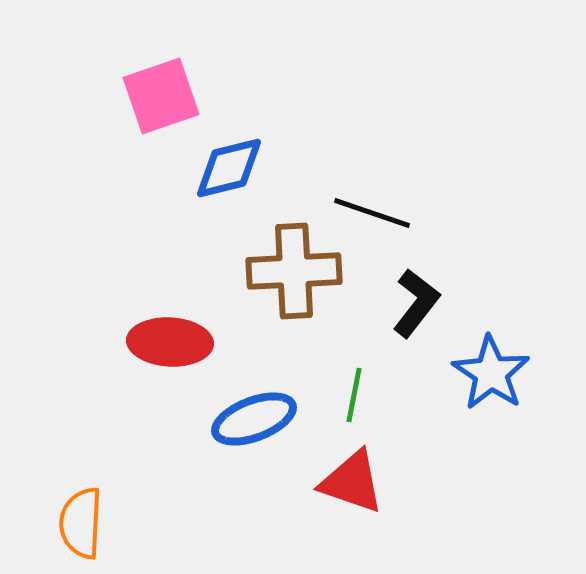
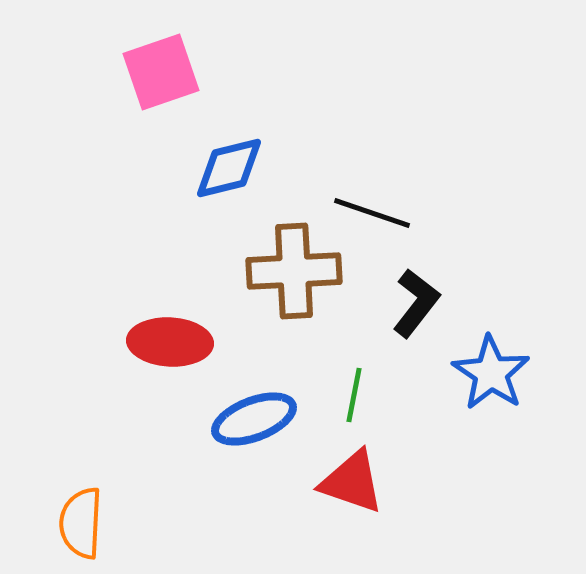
pink square: moved 24 px up
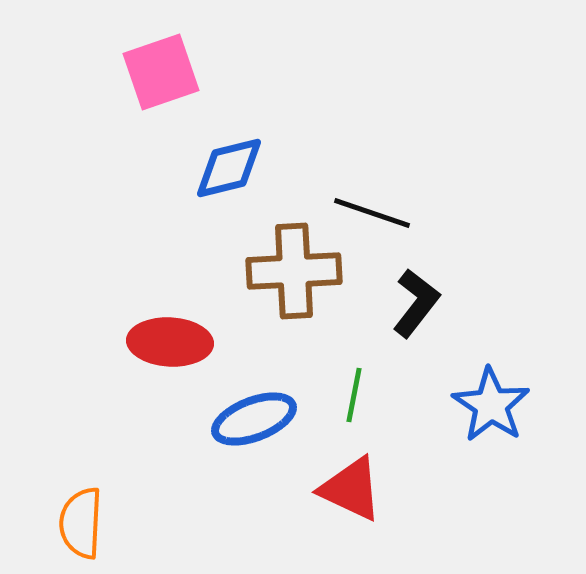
blue star: moved 32 px down
red triangle: moved 1 px left, 7 px down; rotated 6 degrees clockwise
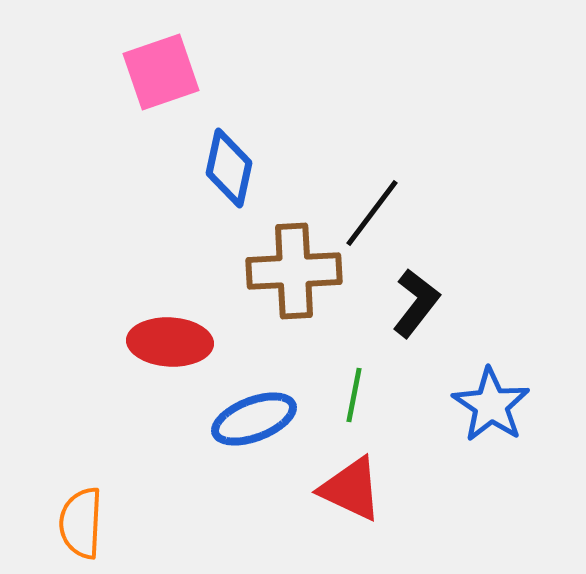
blue diamond: rotated 64 degrees counterclockwise
black line: rotated 72 degrees counterclockwise
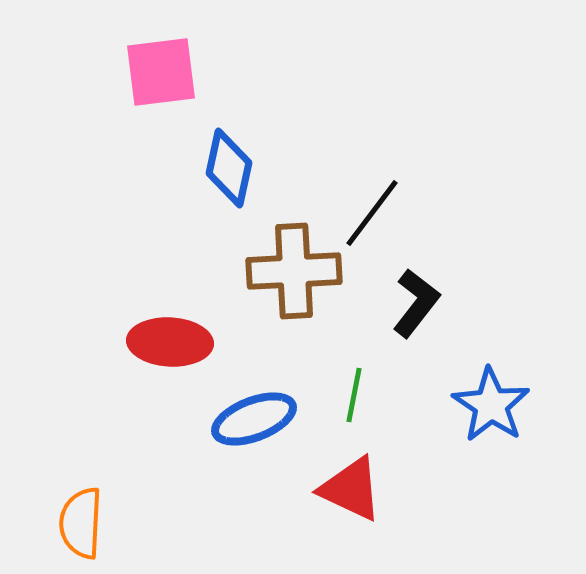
pink square: rotated 12 degrees clockwise
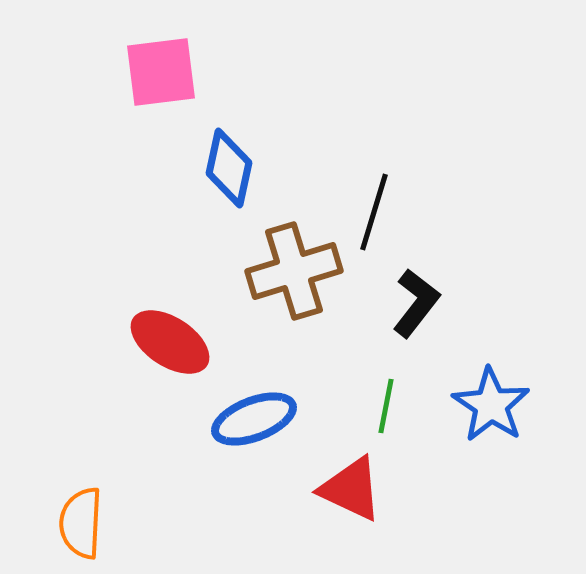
black line: moved 2 px right, 1 px up; rotated 20 degrees counterclockwise
brown cross: rotated 14 degrees counterclockwise
red ellipse: rotated 30 degrees clockwise
green line: moved 32 px right, 11 px down
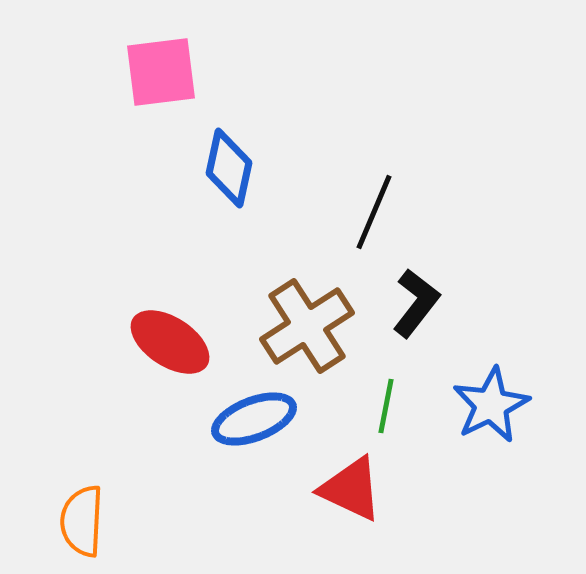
black line: rotated 6 degrees clockwise
brown cross: moved 13 px right, 55 px down; rotated 16 degrees counterclockwise
blue star: rotated 12 degrees clockwise
orange semicircle: moved 1 px right, 2 px up
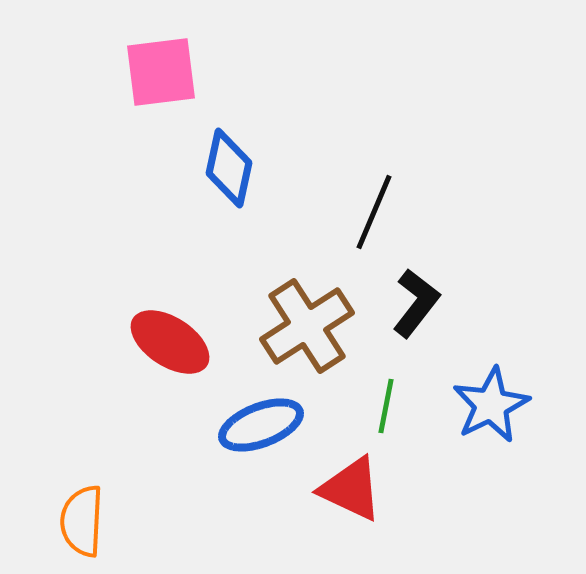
blue ellipse: moved 7 px right, 6 px down
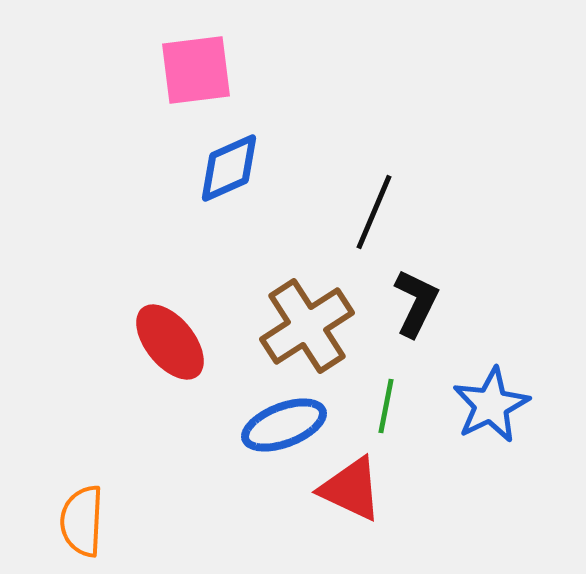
pink square: moved 35 px right, 2 px up
blue diamond: rotated 54 degrees clockwise
black L-shape: rotated 12 degrees counterclockwise
red ellipse: rotated 18 degrees clockwise
blue ellipse: moved 23 px right
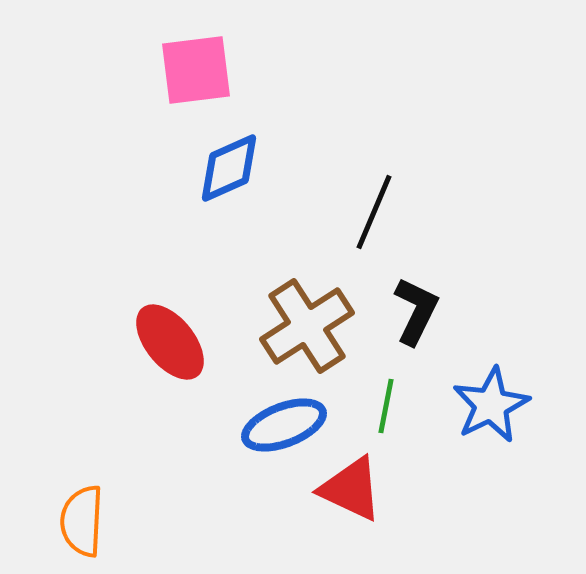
black L-shape: moved 8 px down
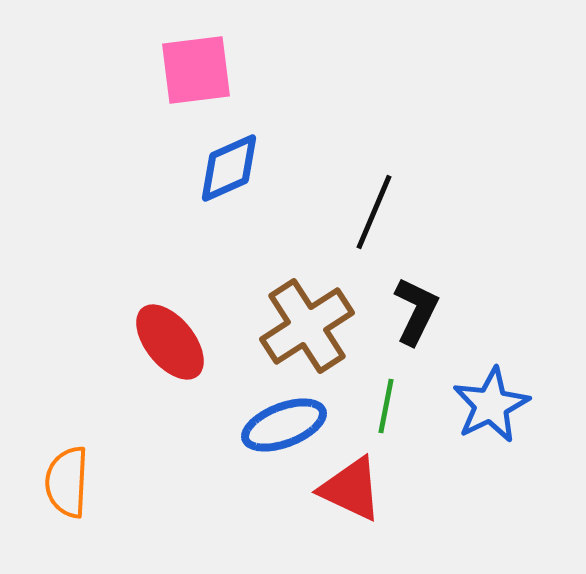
orange semicircle: moved 15 px left, 39 px up
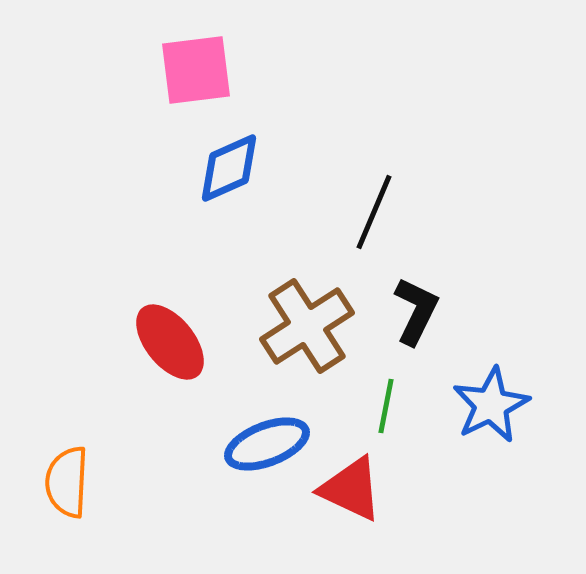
blue ellipse: moved 17 px left, 19 px down
